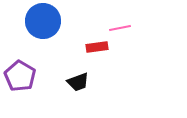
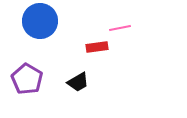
blue circle: moved 3 px left
purple pentagon: moved 7 px right, 3 px down
black trapezoid: rotated 10 degrees counterclockwise
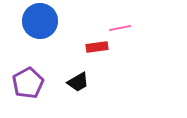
purple pentagon: moved 1 px right, 4 px down; rotated 12 degrees clockwise
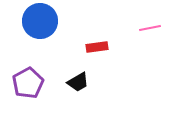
pink line: moved 30 px right
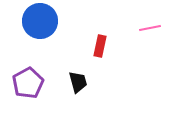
red rectangle: moved 3 px right, 1 px up; rotated 70 degrees counterclockwise
black trapezoid: rotated 75 degrees counterclockwise
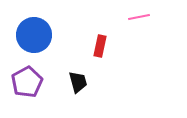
blue circle: moved 6 px left, 14 px down
pink line: moved 11 px left, 11 px up
purple pentagon: moved 1 px left, 1 px up
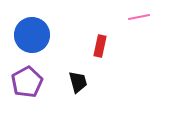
blue circle: moved 2 px left
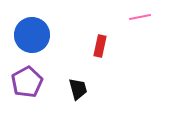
pink line: moved 1 px right
black trapezoid: moved 7 px down
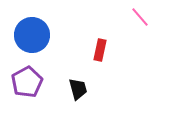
pink line: rotated 60 degrees clockwise
red rectangle: moved 4 px down
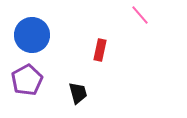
pink line: moved 2 px up
purple pentagon: moved 2 px up
black trapezoid: moved 4 px down
